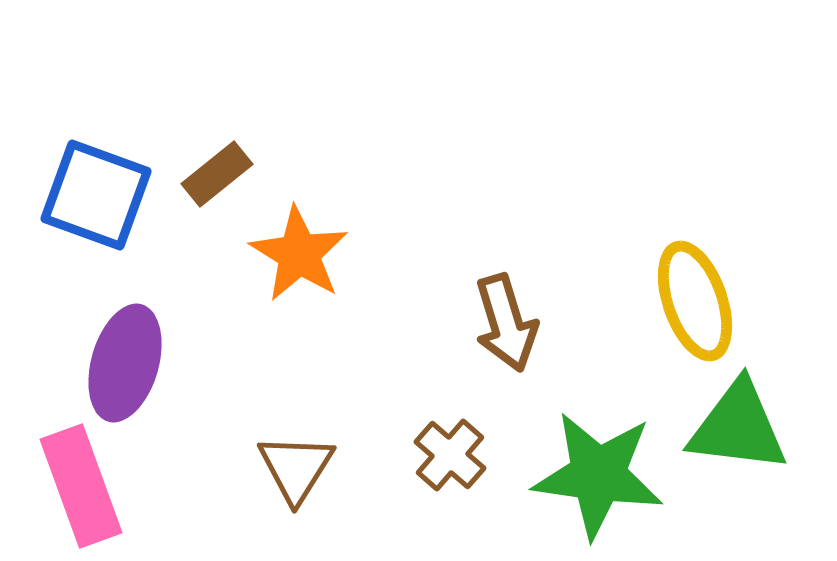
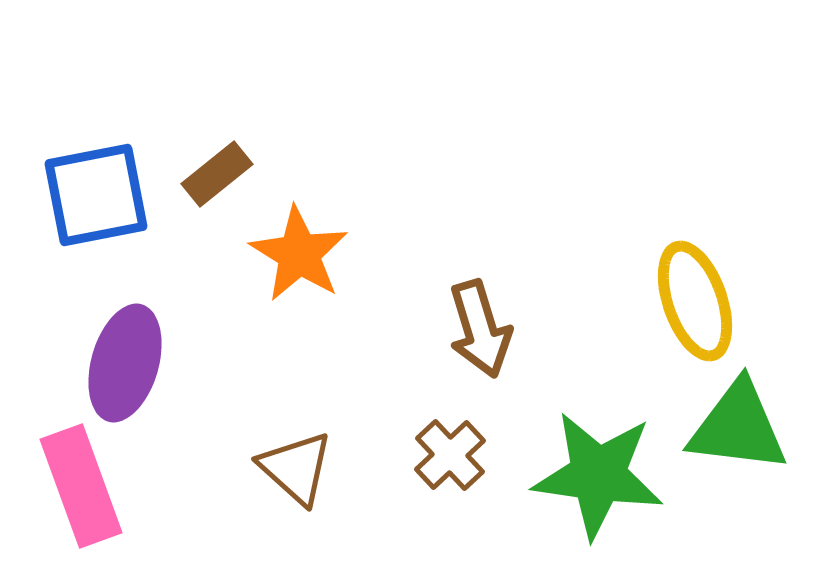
blue square: rotated 31 degrees counterclockwise
brown arrow: moved 26 px left, 6 px down
brown cross: rotated 6 degrees clockwise
brown triangle: rotated 20 degrees counterclockwise
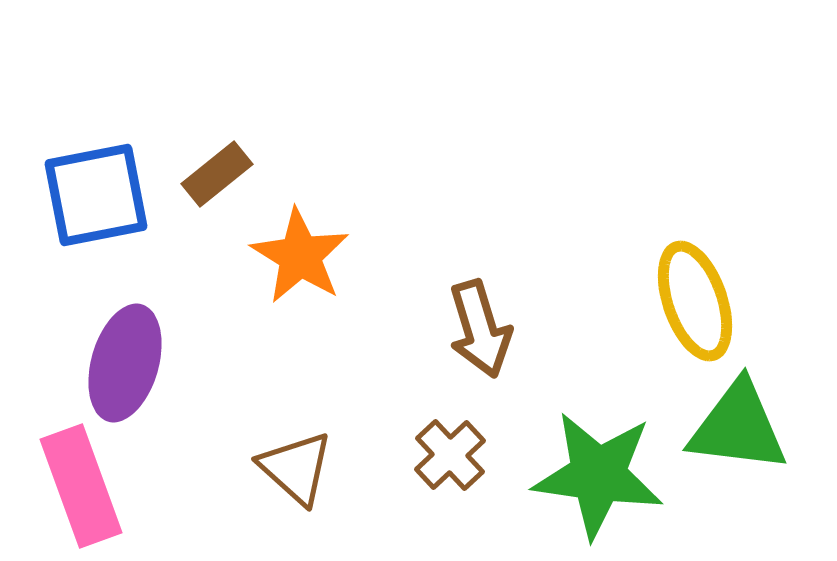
orange star: moved 1 px right, 2 px down
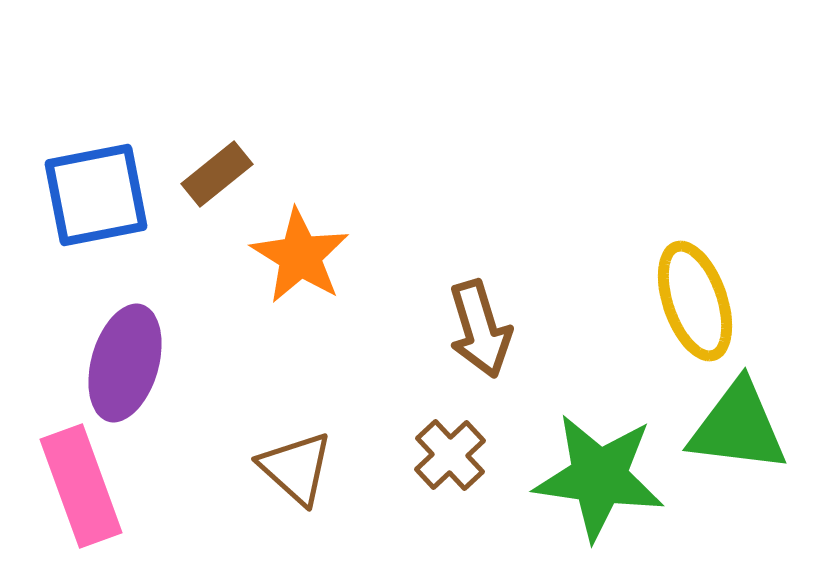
green star: moved 1 px right, 2 px down
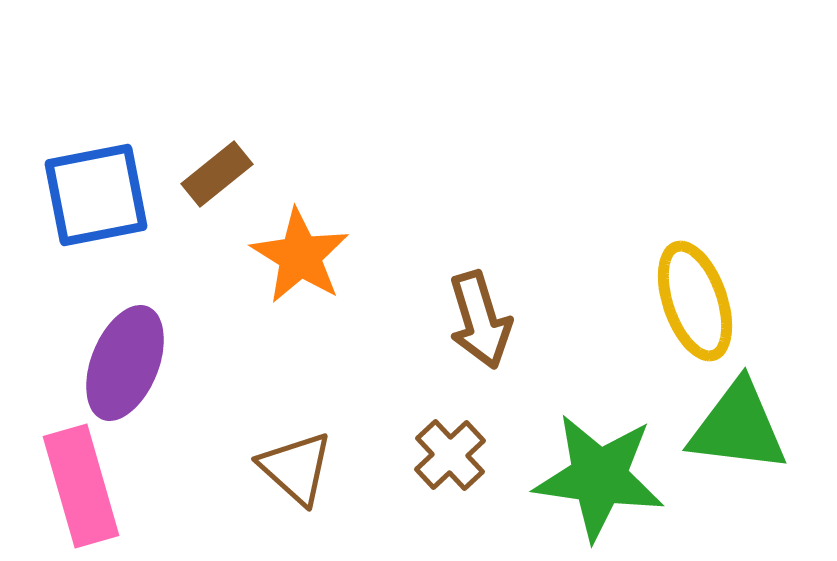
brown arrow: moved 9 px up
purple ellipse: rotated 6 degrees clockwise
pink rectangle: rotated 4 degrees clockwise
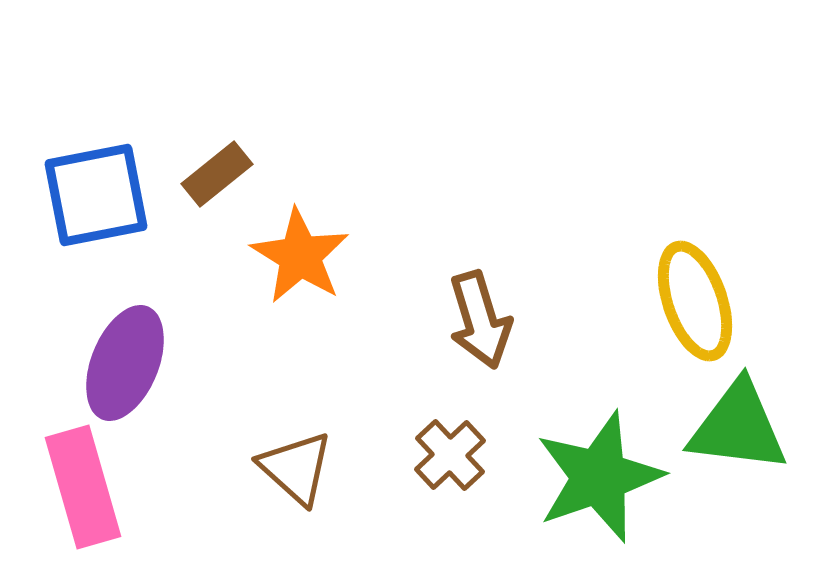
green star: rotated 27 degrees counterclockwise
pink rectangle: moved 2 px right, 1 px down
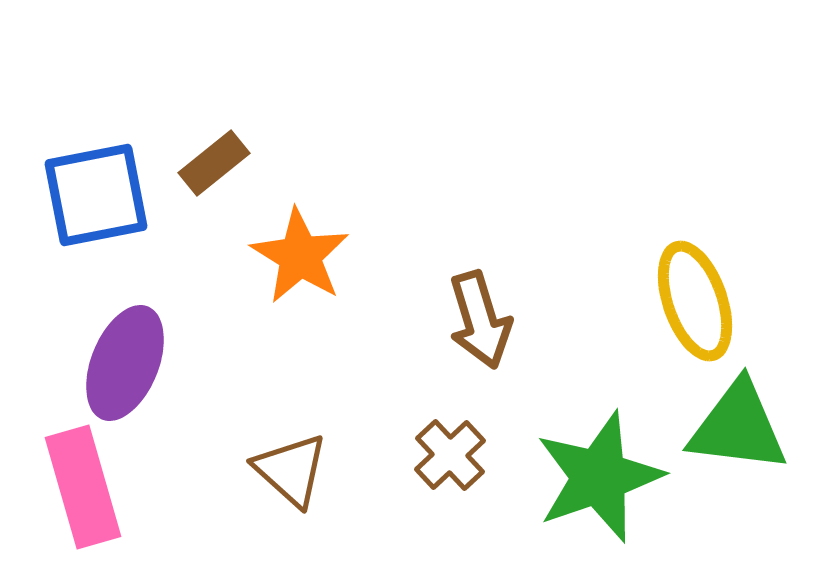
brown rectangle: moved 3 px left, 11 px up
brown triangle: moved 5 px left, 2 px down
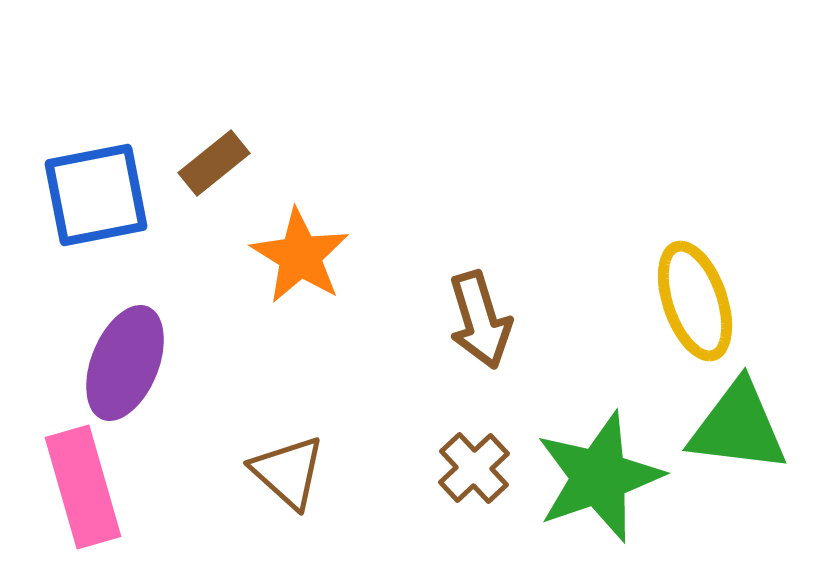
brown cross: moved 24 px right, 13 px down
brown triangle: moved 3 px left, 2 px down
